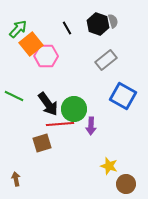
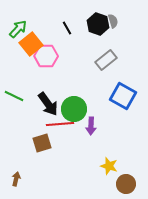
brown arrow: rotated 24 degrees clockwise
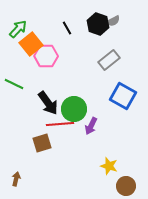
gray semicircle: rotated 80 degrees clockwise
gray rectangle: moved 3 px right
green line: moved 12 px up
black arrow: moved 1 px up
purple arrow: rotated 24 degrees clockwise
brown circle: moved 2 px down
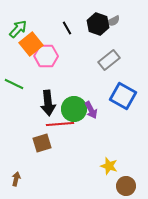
black arrow: rotated 30 degrees clockwise
purple arrow: moved 16 px up; rotated 54 degrees counterclockwise
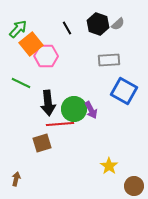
gray semicircle: moved 5 px right, 3 px down; rotated 16 degrees counterclockwise
gray rectangle: rotated 35 degrees clockwise
green line: moved 7 px right, 1 px up
blue square: moved 1 px right, 5 px up
yellow star: rotated 18 degrees clockwise
brown circle: moved 8 px right
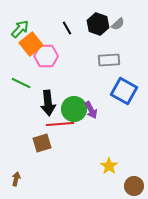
green arrow: moved 2 px right
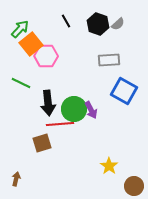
black line: moved 1 px left, 7 px up
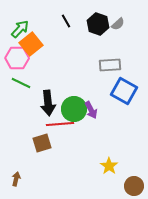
pink hexagon: moved 29 px left, 2 px down
gray rectangle: moved 1 px right, 5 px down
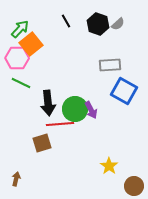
green circle: moved 1 px right
